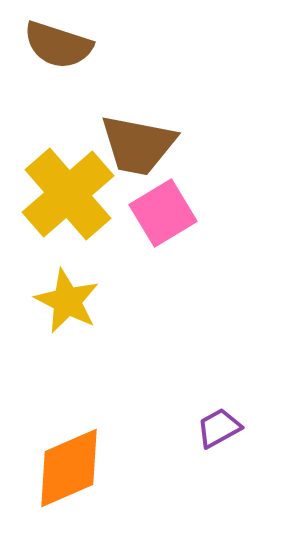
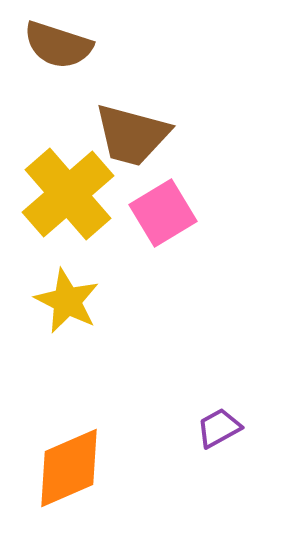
brown trapezoid: moved 6 px left, 10 px up; rotated 4 degrees clockwise
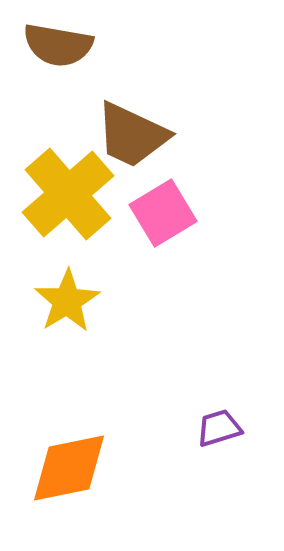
brown semicircle: rotated 8 degrees counterclockwise
brown trapezoid: rotated 10 degrees clockwise
yellow star: rotated 14 degrees clockwise
purple trapezoid: rotated 12 degrees clockwise
orange diamond: rotated 12 degrees clockwise
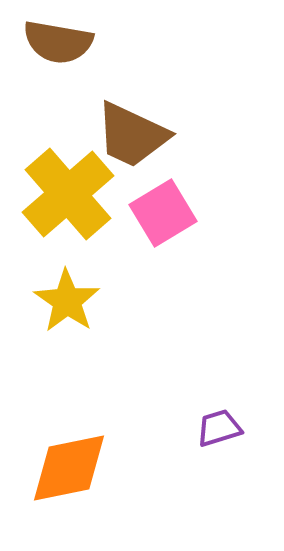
brown semicircle: moved 3 px up
yellow star: rotated 6 degrees counterclockwise
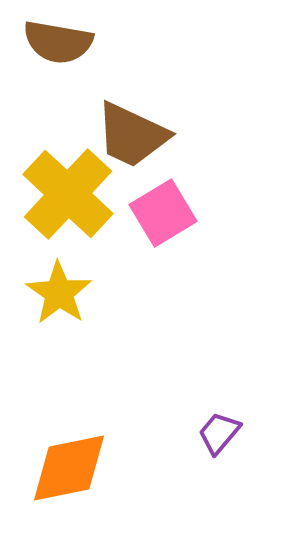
yellow cross: rotated 6 degrees counterclockwise
yellow star: moved 8 px left, 8 px up
purple trapezoid: moved 5 px down; rotated 33 degrees counterclockwise
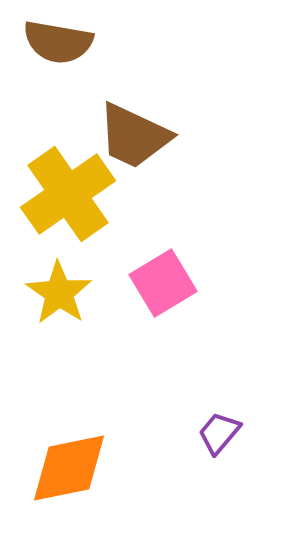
brown trapezoid: moved 2 px right, 1 px down
yellow cross: rotated 12 degrees clockwise
pink square: moved 70 px down
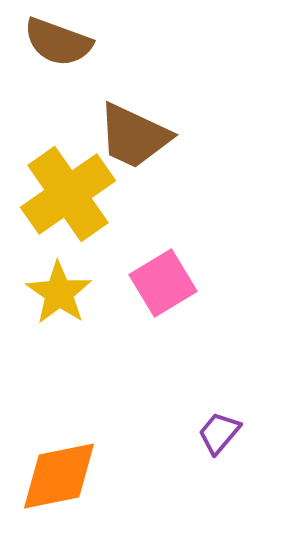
brown semicircle: rotated 10 degrees clockwise
orange diamond: moved 10 px left, 8 px down
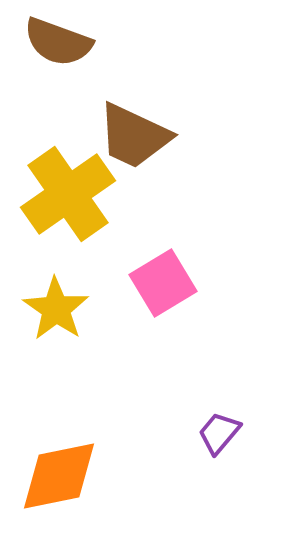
yellow star: moved 3 px left, 16 px down
